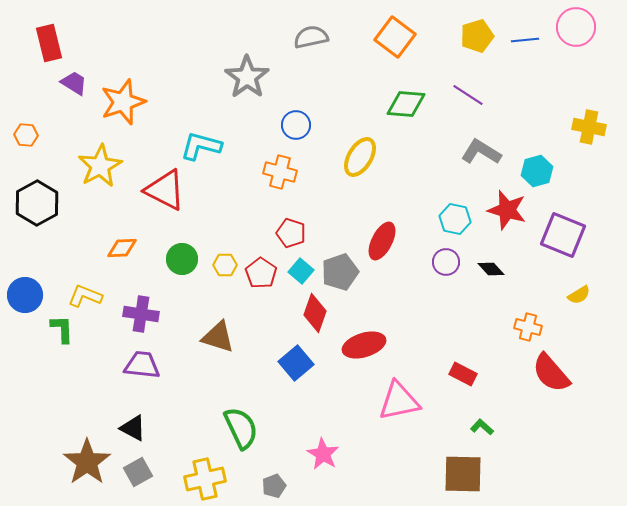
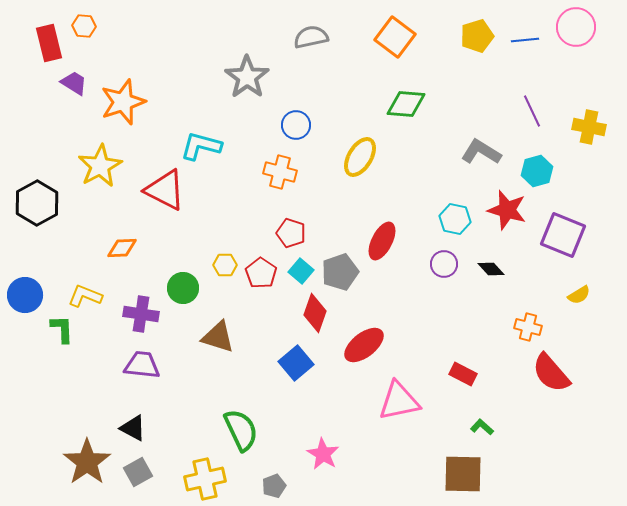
purple line at (468, 95): moved 64 px right, 16 px down; rotated 32 degrees clockwise
orange hexagon at (26, 135): moved 58 px right, 109 px up
green circle at (182, 259): moved 1 px right, 29 px down
purple circle at (446, 262): moved 2 px left, 2 px down
red ellipse at (364, 345): rotated 21 degrees counterclockwise
green semicircle at (241, 428): moved 2 px down
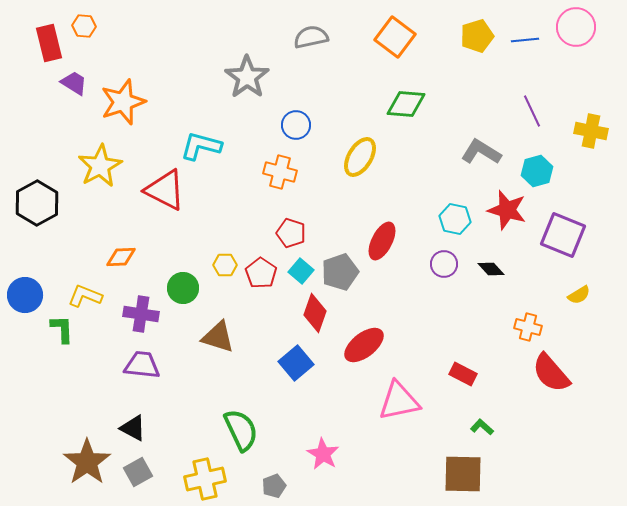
yellow cross at (589, 127): moved 2 px right, 4 px down
orange diamond at (122, 248): moved 1 px left, 9 px down
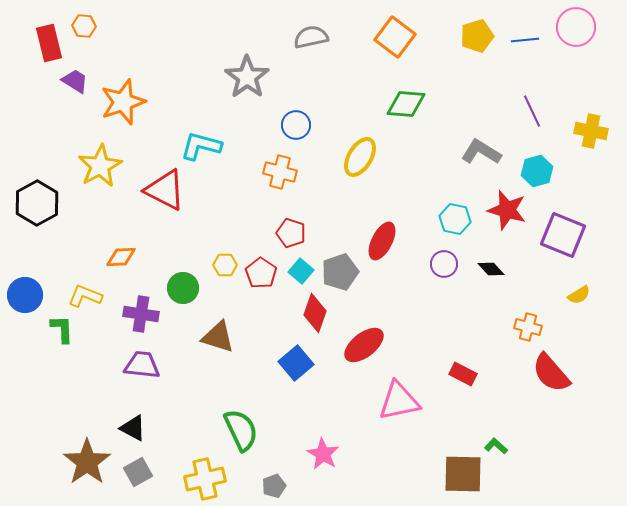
purple trapezoid at (74, 83): moved 1 px right, 2 px up
green L-shape at (482, 427): moved 14 px right, 19 px down
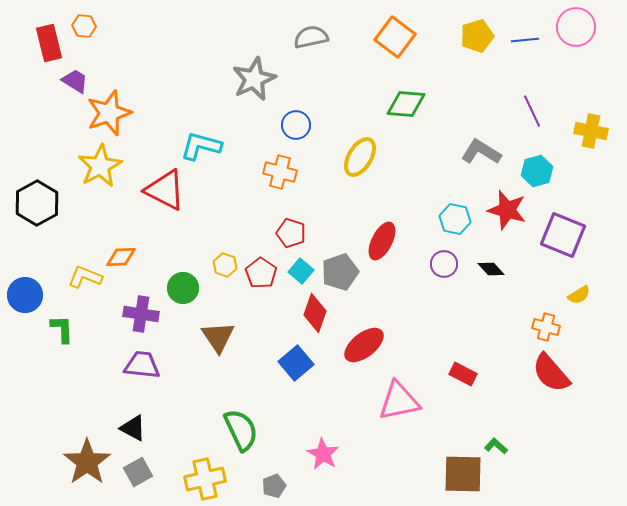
gray star at (247, 77): moved 7 px right, 2 px down; rotated 12 degrees clockwise
orange star at (123, 102): moved 14 px left, 11 px down
yellow hexagon at (225, 265): rotated 20 degrees clockwise
yellow L-shape at (85, 296): moved 19 px up
orange cross at (528, 327): moved 18 px right
brown triangle at (218, 337): rotated 39 degrees clockwise
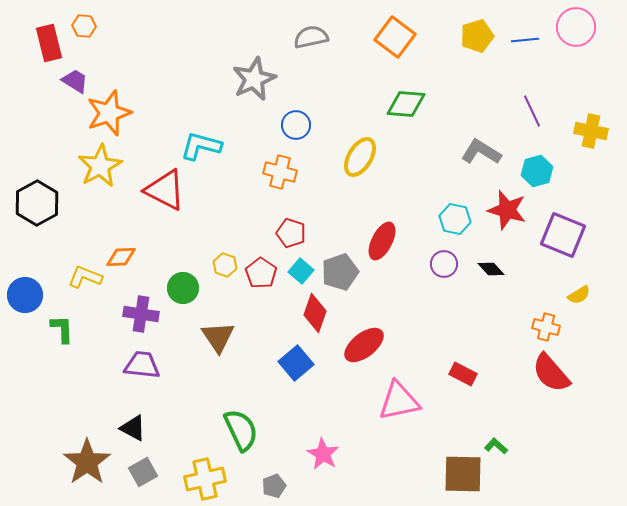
gray square at (138, 472): moved 5 px right
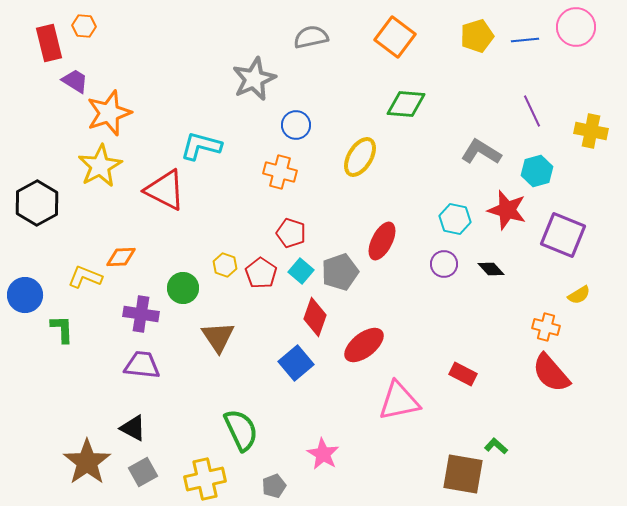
red diamond at (315, 313): moved 4 px down
brown square at (463, 474): rotated 9 degrees clockwise
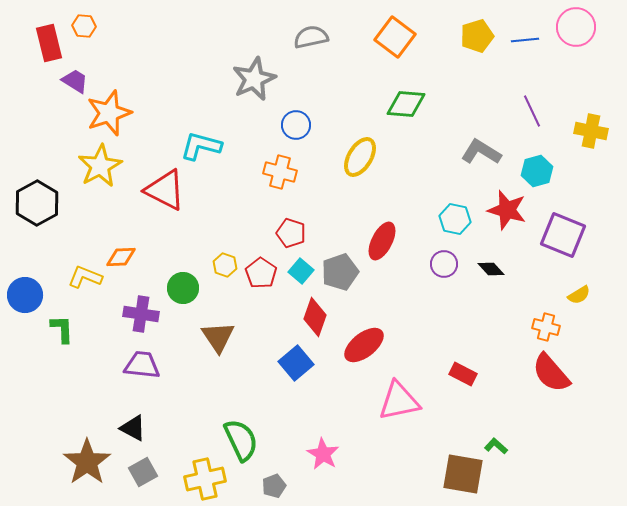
green semicircle at (241, 430): moved 10 px down
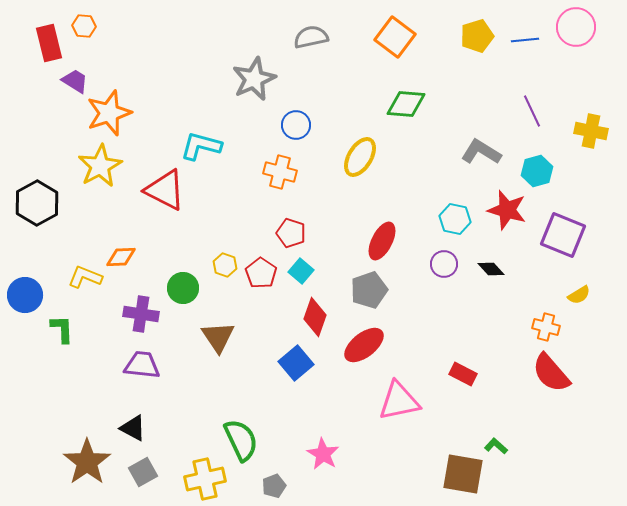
gray pentagon at (340, 272): moved 29 px right, 18 px down
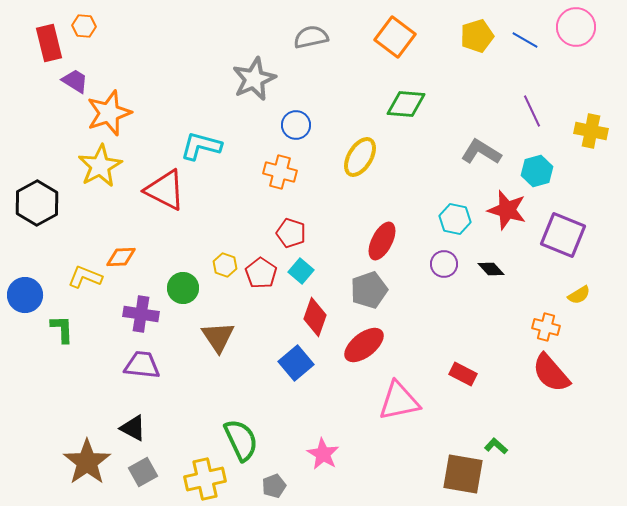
blue line at (525, 40): rotated 36 degrees clockwise
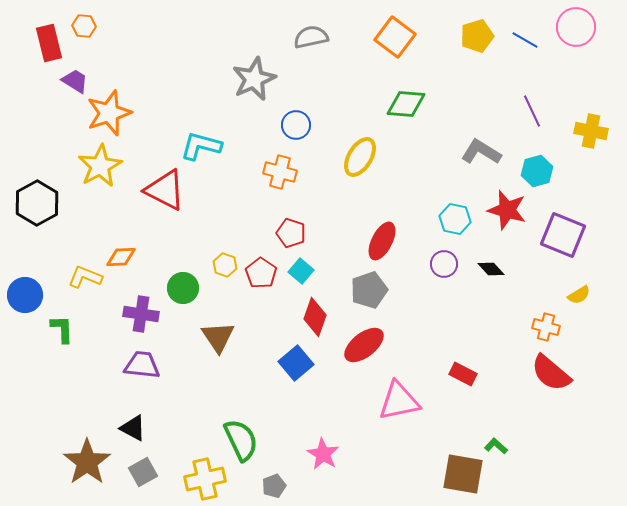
red semicircle at (551, 373): rotated 9 degrees counterclockwise
